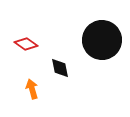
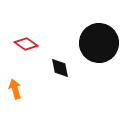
black circle: moved 3 px left, 3 px down
orange arrow: moved 17 px left
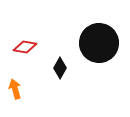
red diamond: moved 1 px left, 3 px down; rotated 25 degrees counterclockwise
black diamond: rotated 40 degrees clockwise
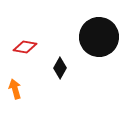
black circle: moved 6 px up
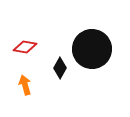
black circle: moved 7 px left, 12 px down
orange arrow: moved 10 px right, 4 px up
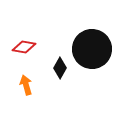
red diamond: moved 1 px left
orange arrow: moved 1 px right
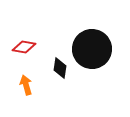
black diamond: rotated 20 degrees counterclockwise
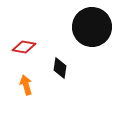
black circle: moved 22 px up
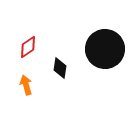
black circle: moved 13 px right, 22 px down
red diamond: moved 4 px right; rotated 45 degrees counterclockwise
